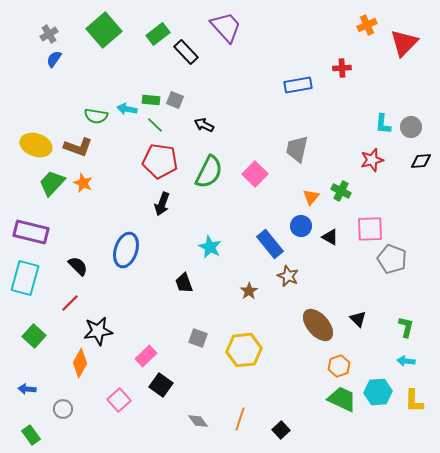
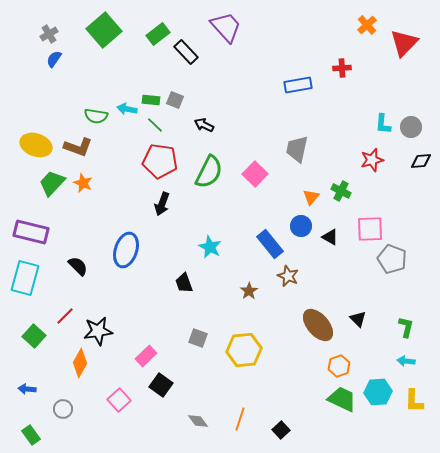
orange cross at (367, 25): rotated 18 degrees counterclockwise
red line at (70, 303): moved 5 px left, 13 px down
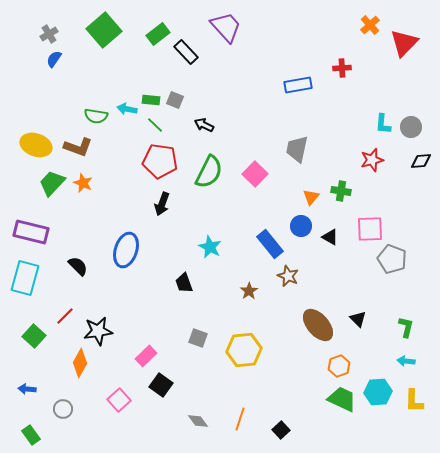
orange cross at (367, 25): moved 3 px right
green cross at (341, 191): rotated 18 degrees counterclockwise
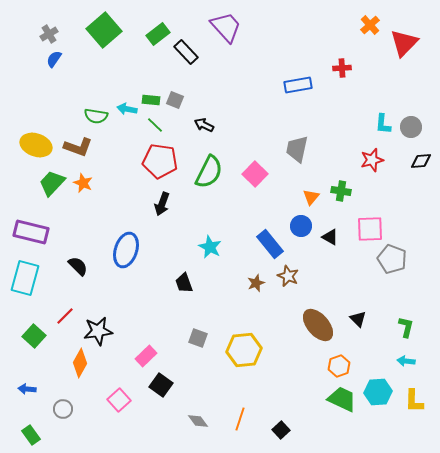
brown star at (249, 291): moved 7 px right, 8 px up; rotated 12 degrees clockwise
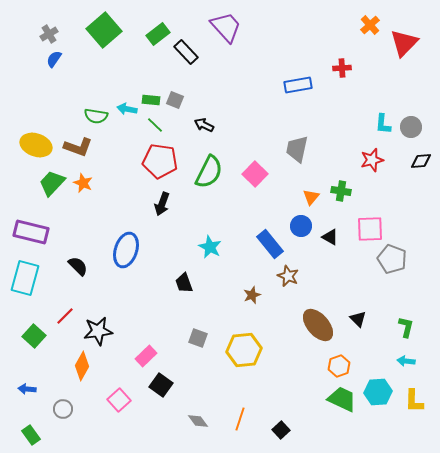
brown star at (256, 283): moved 4 px left, 12 px down
orange diamond at (80, 363): moved 2 px right, 3 px down
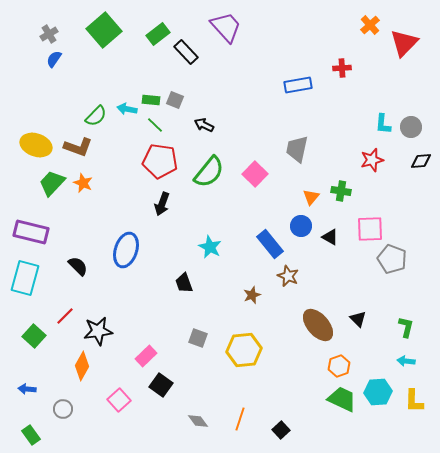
green semicircle at (96, 116): rotated 55 degrees counterclockwise
green semicircle at (209, 172): rotated 12 degrees clockwise
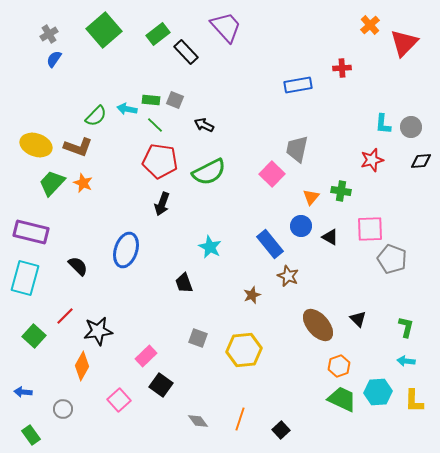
green semicircle at (209, 172): rotated 24 degrees clockwise
pink square at (255, 174): moved 17 px right
blue arrow at (27, 389): moved 4 px left, 3 px down
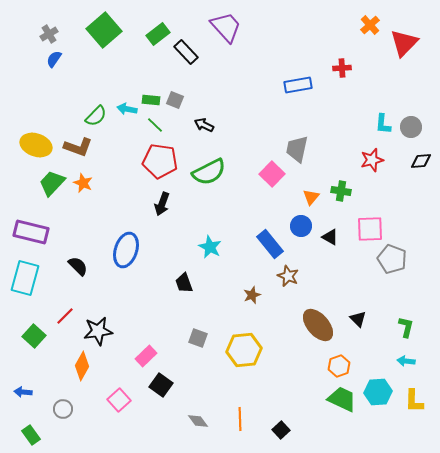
orange line at (240, 419): rotated 20 degrees counterclockwise
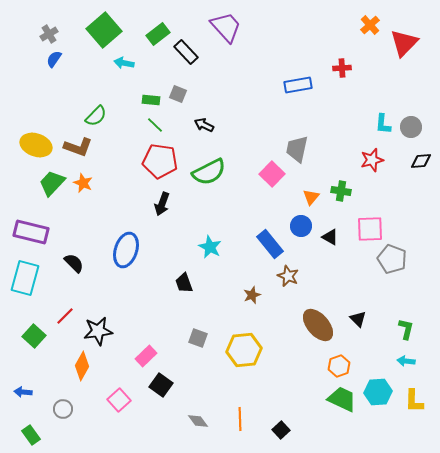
gray square at (175, 100): moved 3 px right, 6 px up
cyan arrow at (127, 109): moved 3 px left, 46 px up
black semicircle at (78, 266): moved 4 px left, 3 px up
green L-shape at (406, 327): moved 2 px down
